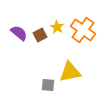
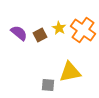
yellow star: moved 2 px right, 1 px down
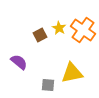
purple semicircle: moved 29 px down
yellow triangle: moved 2 px right, 1 px down
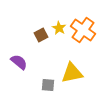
brown square: moved 1 px right
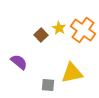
brown square: rotated 16 degrees counterclockwise
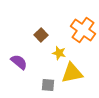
yellow star: moved 25 px down; rotated 16 degrees counterclockwise
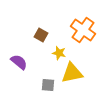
brown square: rotated 16 degrees counterclockwise
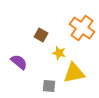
orange cross: moved 1 px left, 2 px up
yellow triangle: moved 2 px right
gray square: moved 1 px right, 1 px down
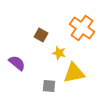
purple semicircle: moved 2 px left, 1 px down
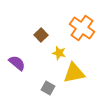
brown square: rotated 16 degrees clockwise
gray square: moved 1 px left, 2 px down; rotated 24 degrees clockwise
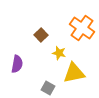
purple semicircle: moved 1 px down; rotated 60 degrees clockwise
